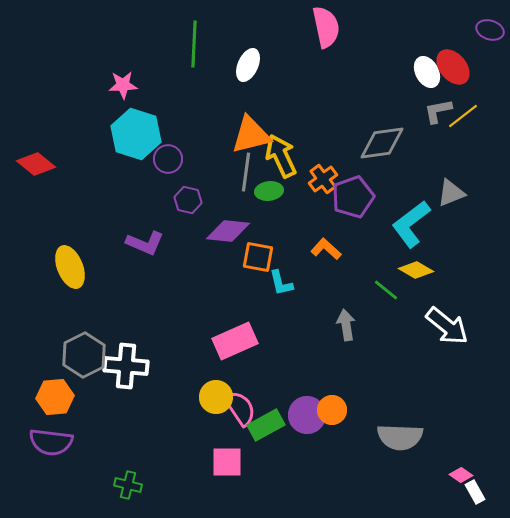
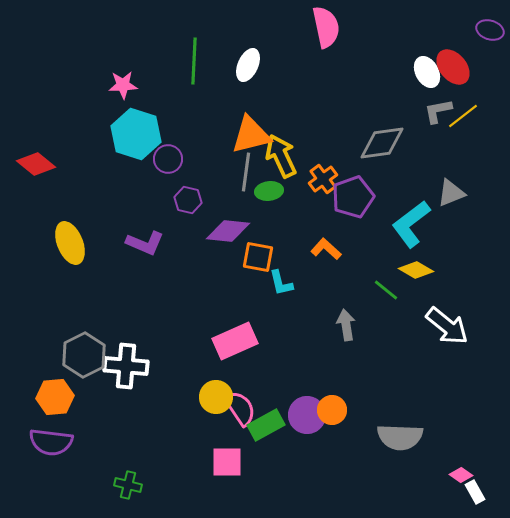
green line at (194, 44): moved 17 px down
yellow ellipse at (70, 267): moved 24 px up
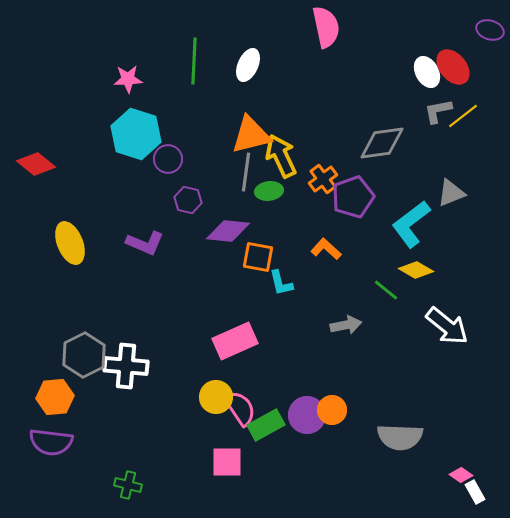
pink star at (123, 85): moved 5 px right, 6 px up
gray arrow at (346, 325): rotated 88 degrees clockwise
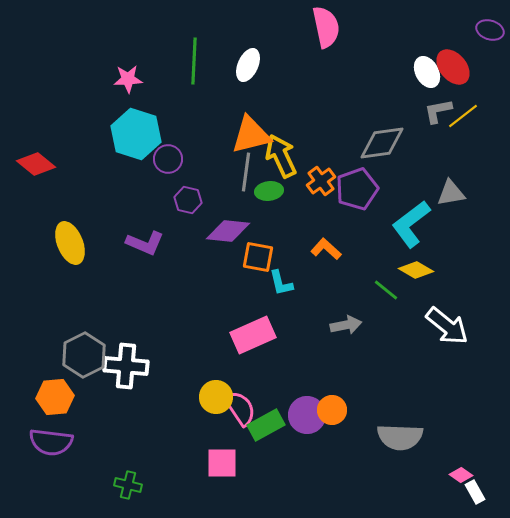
orange cross at (323, 179): moved 2 px left, 2 px down
gray triangle at (451, 193): rotated 12 degrees clockwise
purple pentagon at (353, 197): moved 4 px right, 8 px up
pink rectangle at (235, 341): moved 18 px right, 6 px up
pink square at (227, 462): moved 5 px left, 1 px down
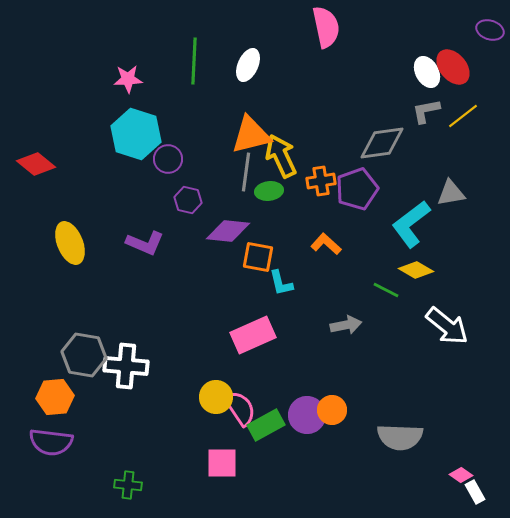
gray L-shape at (438, 111): moved 12 px left
orange cross at (321, 181): rotated 28 degrees clockwise
orange L-shape at (326, 249): moved 5 px up
green line at (386, 290): rotated 12 degrees counterclockwise
gray hexagon at (84, 355): rotated 24 degrees counterclockwise
green cross at (128, 485): rotated 8 degrees counterclockwise
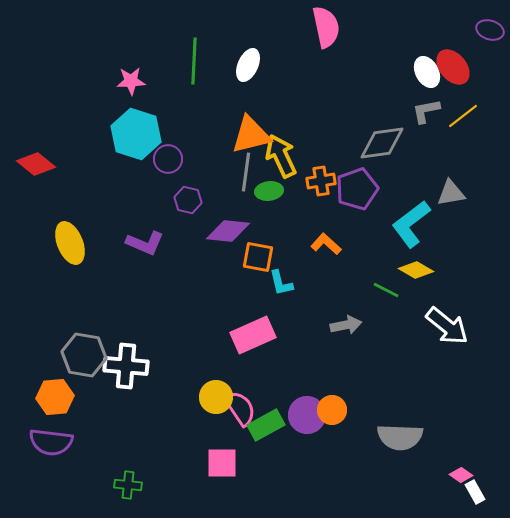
pink star at (128, 79): moved 3 px right, 2 px down
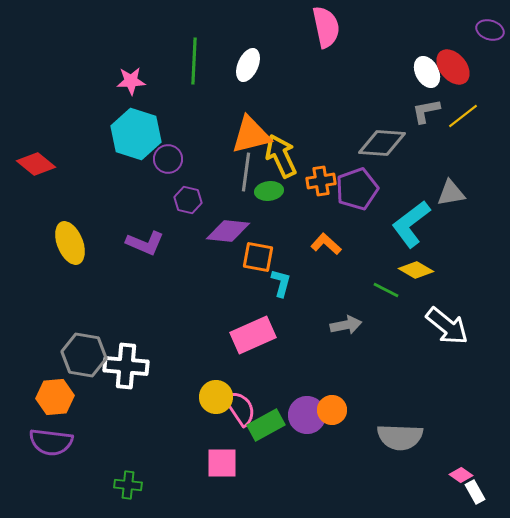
gray diamond at (382, 143): rotated 12 degrees clockwise
cyan L-shape at (281, 283): rotated 152 degrees counterclockwise
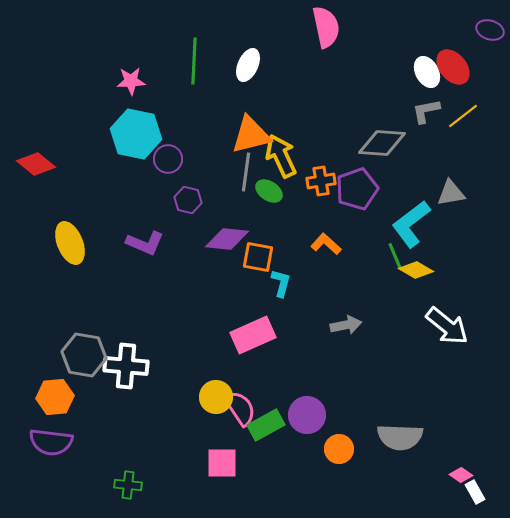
cyan hexagon at (136, 134): rotated 6 degrees counterclockwise
green ellipse at (269, 191): rotated 40 degrees clockwise
purple diamond at (228, 231): moved 1 px left, 8 px down
green line at (386, 290): moved 9 px right, 34 px up; rotated 40 degrees clockwise
orange circle at (332, 410): moved 7 px right, 39 px down
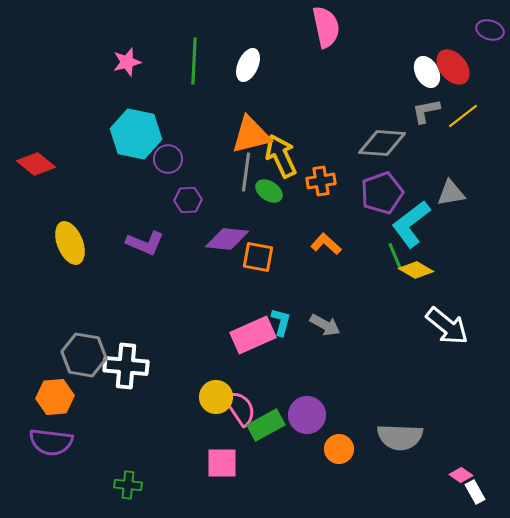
pink star at (131, 81): moved 4 px left, 19 px up; rotated 12 degrees counterclockwise
purple pentagon at (357, 189): moved 25 px right, 4 px down
purple hexagon at (188, 200): rotated 16 degrees counterclockwise
cyan L-shape at (281, 283): moved 39 px down
gray arrow at (346, 325): moved 21 px left; rotated 40 degrees clockwise
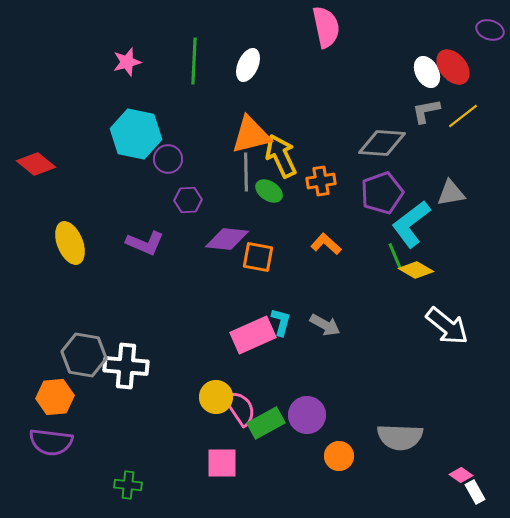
gray line at (246, 172): rotated 9 degrees counterclockwise
green rectangle at (266, 425): moved 2 px up
orange circle at (339, 449): moved 7 px down
